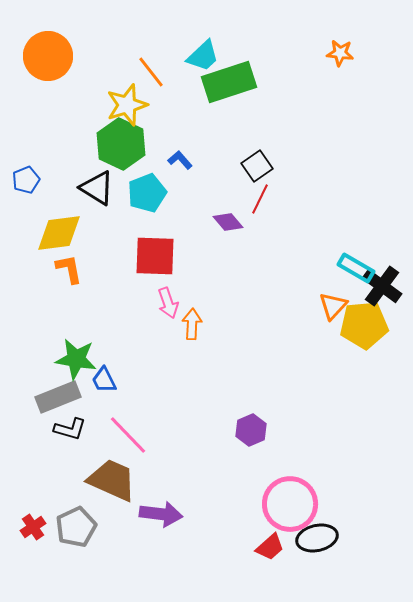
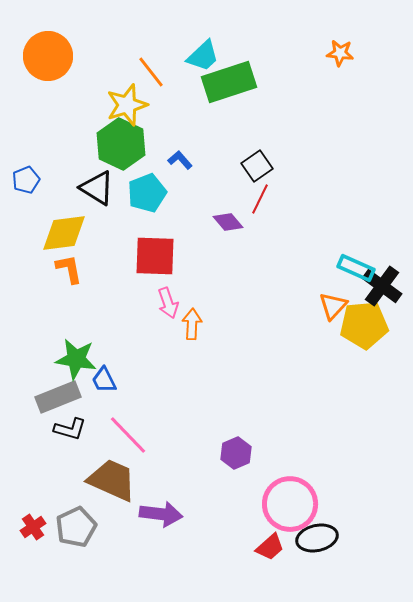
yellow diamond: moved 5 px right
cyan rectangle: rotated 6 degrees counterclockwise
purple hexagon: moved 15 px left, 23 px down
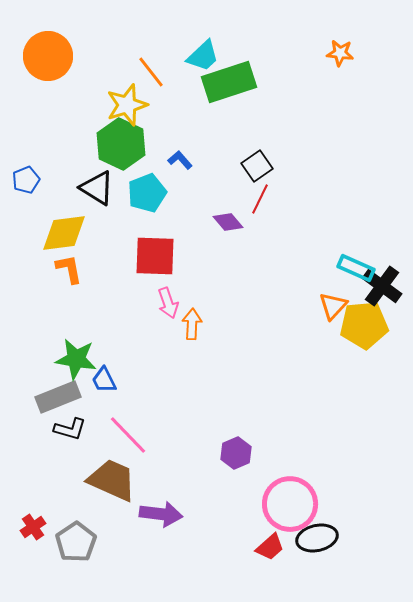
gray pentagon: moved 15 px down; rotated 9 degrees counterclockwise
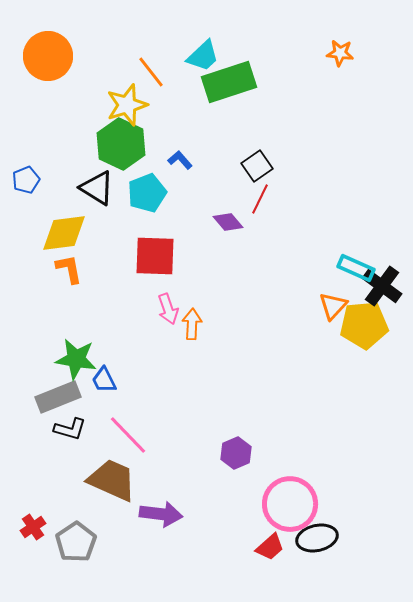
pink arrow: moved 6 px down
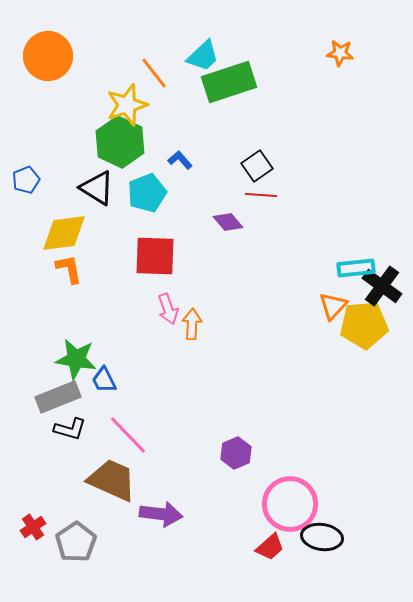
orange line: moved 3 px right, 1 px down
green hexagon: moved 1 px left, 2 px up
red line: moved 1 px right, 4 px up; rotated 68 degrees clockwise
cyan rectangle: rotated 30 degrees counterclockwise
black ellipse: moved 5 px right, 1 px up; rotated 21 degrees clockwise
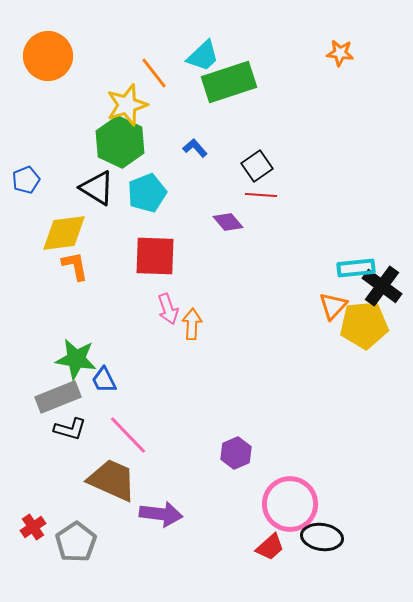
blue L-shape: moved 15 px right, 12 px up
orange L-shape: moved 6 px right, 3 px up
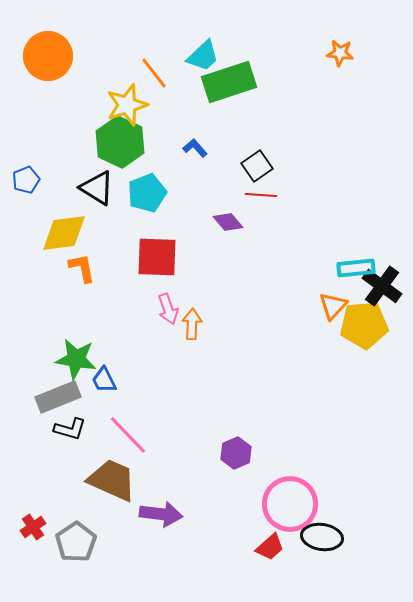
red square: moved 2 px right, 1 px down
orange L-shape: moved 7 px right, 2 px down
